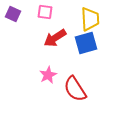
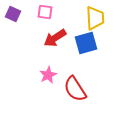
yellow trapezoid: moved 5 px right, 1 px up
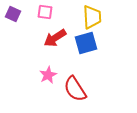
yellow trapezoid: moved 3 px left, 1 px up
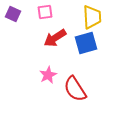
pink square: rotated 14 degrees counterclockwise
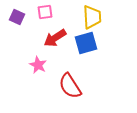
purple square: moved 4 px right, 3 px down
pink star: moved 10 px left, 10 px up; rotated 18 degrees counterclockwise
red semicircle: moved 5 px left, 3 px up
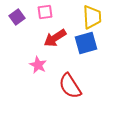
purple square: rotated 28 degrees clockwise
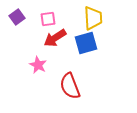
pink square: moved 3 px right, 7 px down
yellow trapezoid: moved 1 px right, 1 px down
red semicircle: rotated 12 degrees clockwise
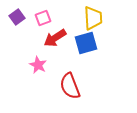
pink square: moved 5 px left, 1 px up; rotated 14 degrees counterclockwise
